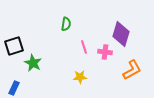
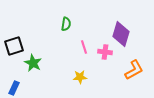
orange L-shape: moved 2 px right
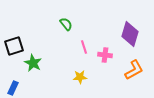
green semicircle: rotated 48 degrees counterclockwise
purple diamond: moved 9 px right
pink cross: moved 3 px down
blue rectangle: moved 1 px left
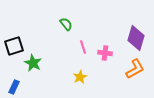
purple diamond: moved 6 px right, 4 px down
pink line: moved 1 px left
pink cross: moved 2 px up
orange L-shape: moved 1 px right, 1 px up
yellow star: rotated 24 degrees counterclockwise
blue rectangle: moved 1 px right, 1 px up
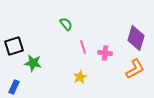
green star: rotated 18 degrees counterclockwise
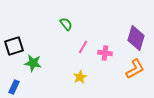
pink line: rotated 48 degrees clockwise
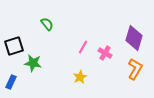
green semicircle: moved 19 px left
purple diamond: moved 2 px left
pink cross: rotated 24 degrees clockwise
orange L-shape: rotated 30 degrees counterclockwise
blue rectangle: moved 3 px left, 5 px up
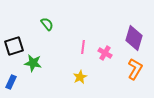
pink line: rotated 24 degrees counterclockwise
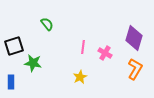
blue rectangle: rotated 24 degrees counterclockwise
